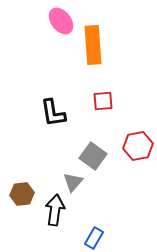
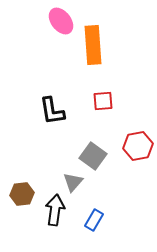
black L-shape: moved 1 px left, 2 px up
blue rectangle: moved 18 px up
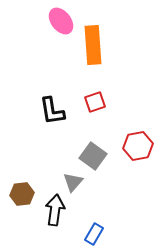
red square: moved 8 px left, 1 px down; rotated 15 degrees counterclockwise
blue rectangle: moved 14 px down
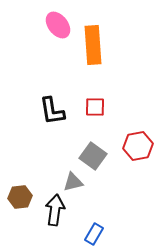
pink ellipse: moved 3 px left, 4 px down
red square: moved 5 px down; rotated 20 degrees clockwise
gray triangle: rotated 35 degrees clockwise
brown hexagon: moved 2 px left, 3 px down
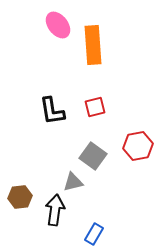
red square: rotated 15 degrees counterclockwise
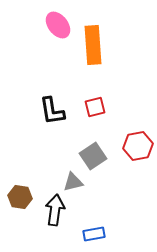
gray square: rotated 20 degrees clockwise
brown hexagon: rotated 15 degrees clockwise
blue rectangle: rotated 50 degrees clockwise
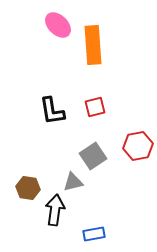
pink ellipse: rotated 8 degrees counterclockwise
brown hexagon: moved 8 px right, 9 px up
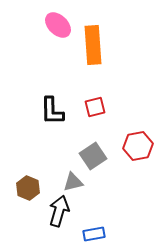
black L-shape: rotated 8 degrees clockwise
brown hexagon: rotated 15 degrees clockwise
black arrow: moved 4 px right, 1 px down; rotated 8 degrees clockwise
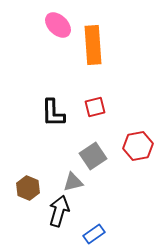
black L-shape: moved 1 px right, 2 px down
blue rectangle: rotated 25 degrees counterclockwise
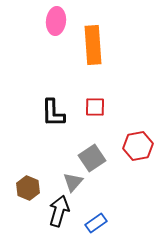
pink ellipse: moved 2 px left, 4 px up; rotated 52 degrees clockwise
red square: rotated 15 degrees clockwise
gray square: moved 1 px left, 2 px down
gray triangle: rotated 35 degrees counterclockwise
blue rectangle: moved 2 px right, 11 px up
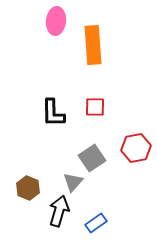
red hexagon: moved 2 px left, 2 px down
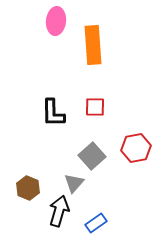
gray square: moved 2 px up; rotated 8 degrees counterclockwise
gray triangle: moved 1 px right, 1 px down
